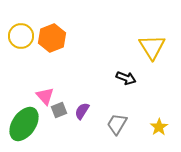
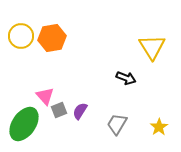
orange hexagon: rotated 12 degrees clockwise
purple semicircle: moved 2 px left
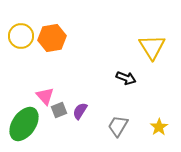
gray trapezoid: moved 1 px right, 2 px down
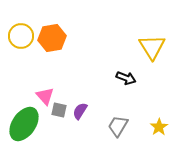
gray square: rotated 35 degrees clockwise
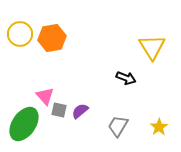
yellow circle: moved 1 px left, 2 px up
purple semicircle: rotated 18 degrees clockwise
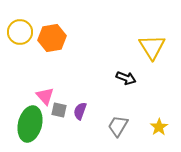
yellow circle: moved 2 px up
purple semicircle: rotated 30 degrees counterclockwise
green ellipse: moved 6 px right; rotated 20 degrees counterclockwise
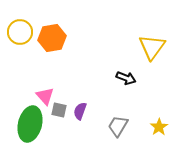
yellow triangle: rotated 8 degrees clockwise
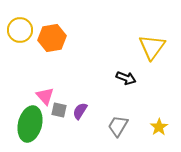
yellow circle: moved 2 px up
purple semicircle: rotated 12 degrees clockwise
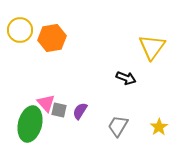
pink triangle: moved 1 px right, 7 px down
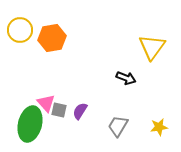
yellow star: rotated 24 degrees clockwise
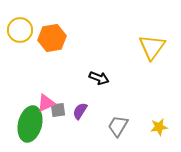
black arrow: moved 27 px left
pink triangle: rotated 48 degrees clockwise
gray square: moved 1 px left; rotated 21 degrees counterclockwise
